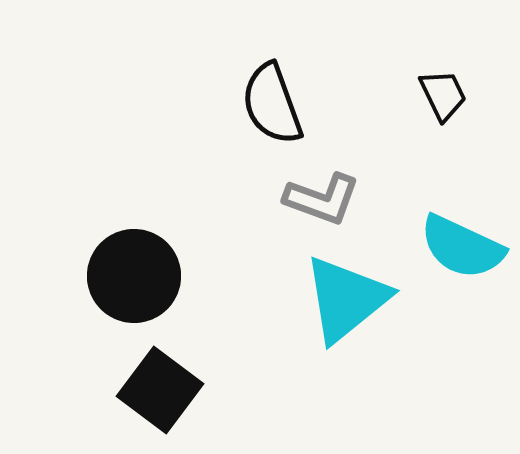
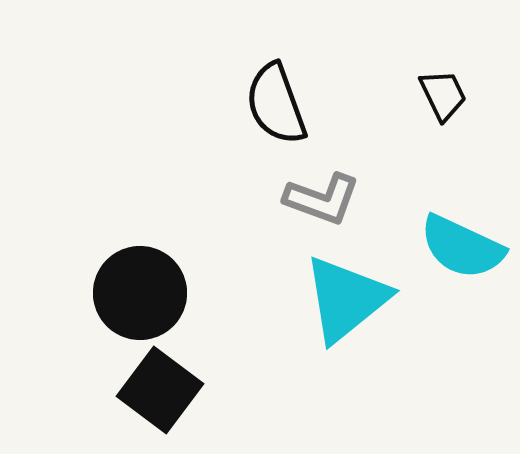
black semicircle: moved 4 px right
black circle: moved 6 px right, 17 px down
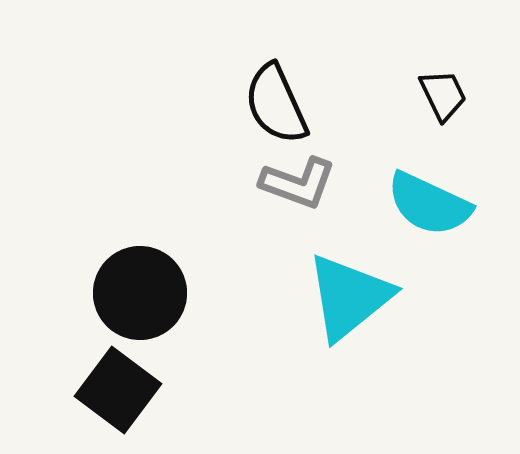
black semicircle: rotated 4 degrees counterclockwise
gray L-shape: moved 24 px left, 16 px up
cyan semicircle: moved 33 px left, 43 px up
cyan triangle: moved 3 px right, 2 px up
black square: moved 42 px left
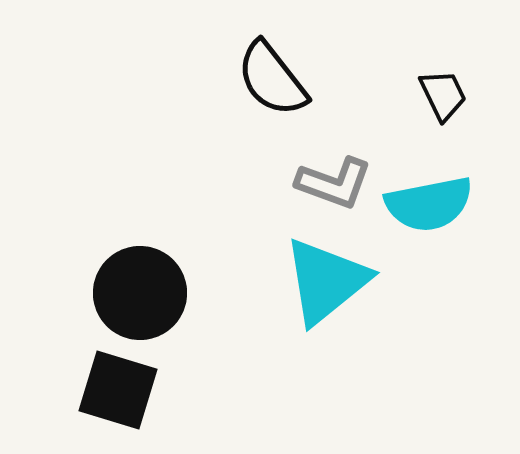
black semicircle: moved 4 px left, 25 px up; rotated 14 degrees counterclockwise
gray L-shape: moved 36 px right
cyan semicircle: rotated 36 degrees counterclockwise
cyan triangle: moved 23 px left, 16 px up
black square: rotated 20 degrees counterclockwise
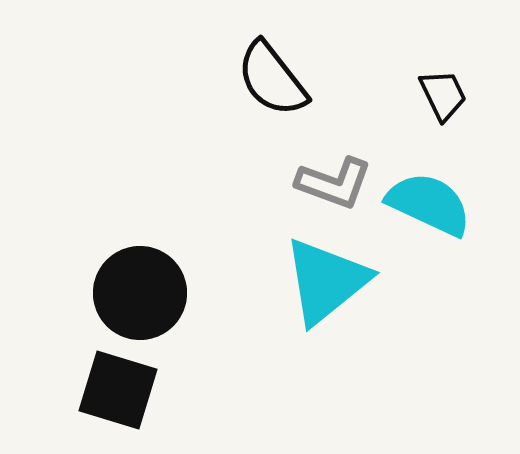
cyan semicircle: rotated 144 degrees counterclockwise
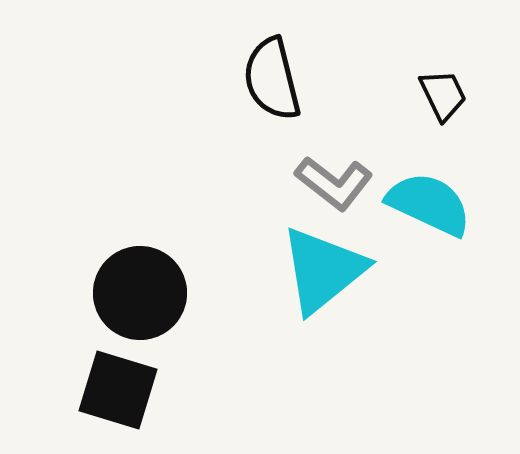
black semicircle: rotated 24 degrees clockwise
gray L-shape: rotated 18 degrees clockwise
cyan triangle: moved 3 px left, 11 px up
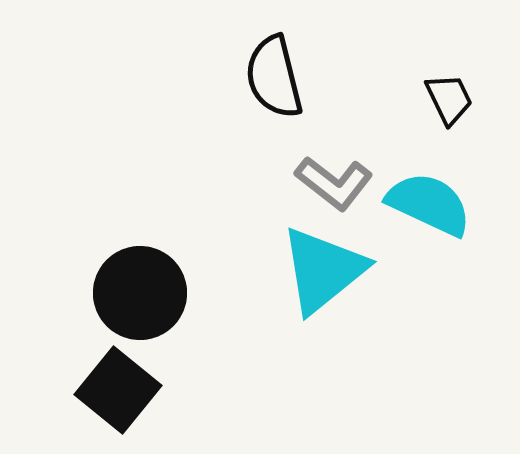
black semicircle: moved 2 px right, 2 px up
black trapezoid: moved 6 px right, 4 px down
black square: rotated 22 degrees clockwise
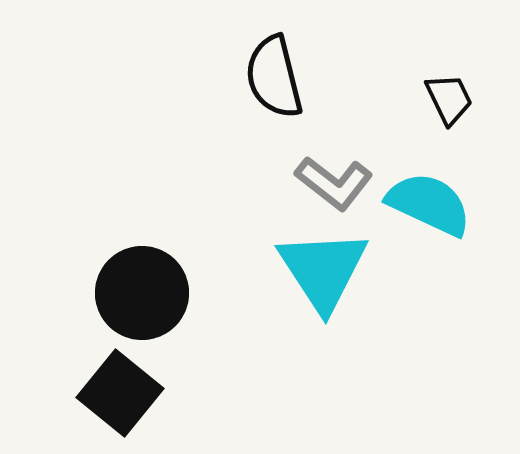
cyan triangle: rotated 24 degrees counterclockwise
black circle: moved 2 px right
black square: moved 2 px right, 3 px down
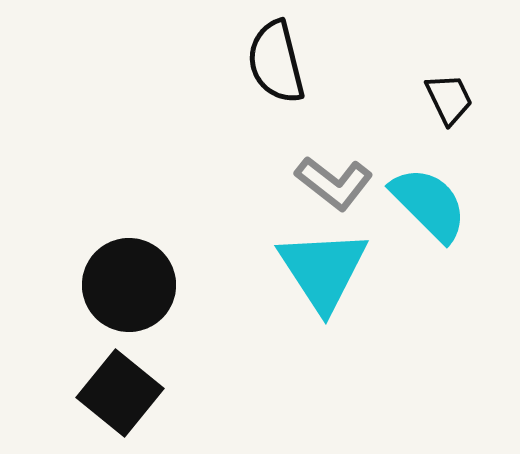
black semicircle: moved 2 px right, 15 px up
cyan semicircle: rotated 20 degrees clockwise
black circle: moved 13 px left, 8 px up
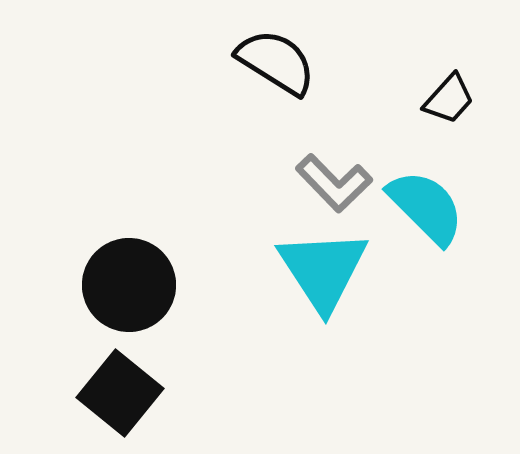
black semicircle: rotated 136 degrees clockwise
black trapezoid: rotated 68 degrees clockwise
gray L-shape: rotated 8 degrees clockwise
cyan semicircle: moved 3 px left, 3 px down
